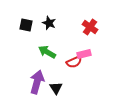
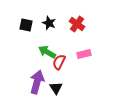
red cross: moved 13 px left, 3 px up
red semicircle: moved 15 px left; rotated 140 degrees clockwise
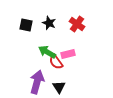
pink rectangle: moved 16 px left
red semicircle: moved 3 px left; rotated 63 degrees counterclockwise
black triangle: moved 3 px right, 1 px up
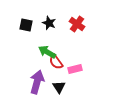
pink rectangle: moved 7 px right, 15 px down
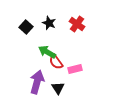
black square: moved 2 px down; rotated 32 degrees clockwise
black triangle: moved 1 px left, 1 px down
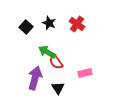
pink rectangle: moved 10 px right, 4 px down
purple arrow: moved 2 px left, 4 px up
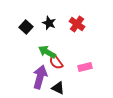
pink rectangle: moved 6 px up
purple arrow: moved 5 px right, 1 px up
black triangle: rotated 32 degrees counterclockwise
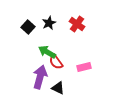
black star: rotated 24 degrees clockwise
black square: moved 2 px right
pink rectangle: moved 1 px left
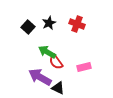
red cross: rotated 14 degrees counterclockwise
purple arrow: rotated 75 degrees counterclockwise
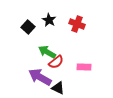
black star: moved 3 px up; rotated 16 degrees counterclockwise
red semicircle: rotated 91 degrees counterclockwise
pink rectangle: rotated 16 degrees clockwise
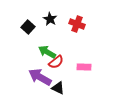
black star: moved 1 px right, 1 px up
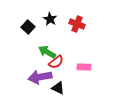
purple arrow: rotated 40 degrees counterclockwise
